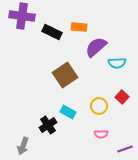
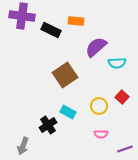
orange rectangle: moved 3 px left, 6 px up
black rectangle: moved 1 px left, 2 px up
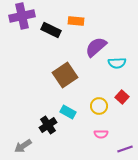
purple cross: rotated 20 degrees counterclockwise
gray arrow: rotated 36 degrees clockwise
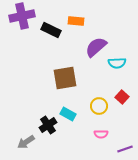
brown square: moved 3 px down; rotated 25 degrees clockwise
cyan rectangle: moved 2 px down
gray arrow: moved 3 px right, 4 px up
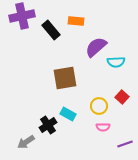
black rectangle: rotated 24 degrees clockwise
cyan semicircle: moved 1 px left, 1 px up
pink semicircle: moved 2 px right, 7 px up
purple line: moved 5 px up
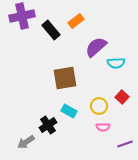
orange rectangle: rotated 42 degrees counterclockwise
cyan semicircle: moved 1 px down
cyan rectangle: moved 1 px right, 3 px up
